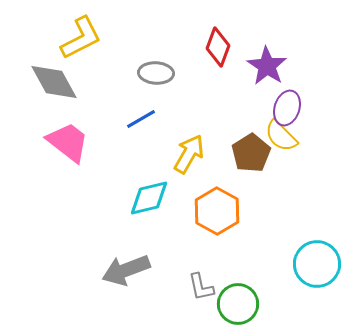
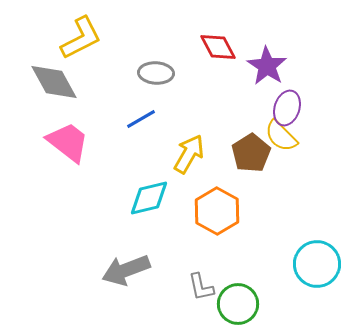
red diamond: rotated 48 degrees counterclockwise
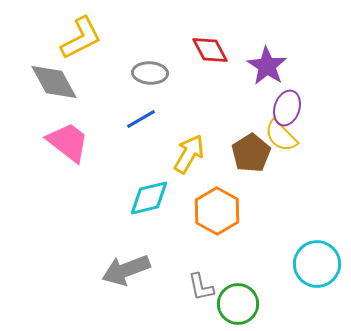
red diamond: moved 8 px left, 3 px down
gray ellipse: moved 6 px left
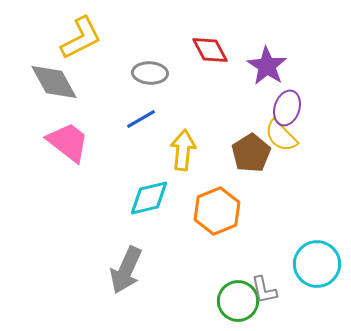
yellow arrow: moved 6 px left, 4 px up; rotated 24 degrees counterclockwise
orange hexagon: rotated 9 degrees clockwise
gray arrow: rotated 45 degrees counterclockwise
gray L-shape: moved 63 px right, 3 px down
green circle: moved 3 px up
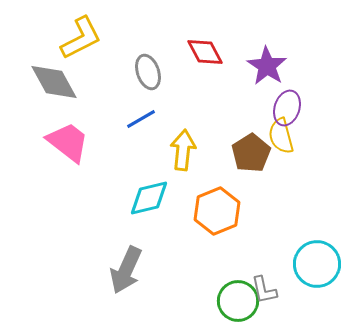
red diamond: moved 5 px left, 2 px down
gray ellipse: moved 2 px left, 1 px up; rotated 68 degrees clockwise
yellow semicircle: rotated 30 degrees clockwise
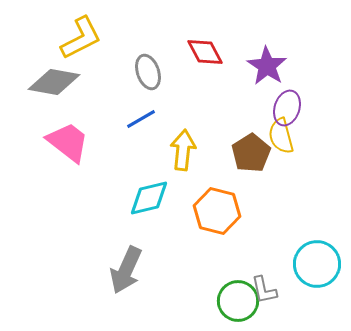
gray diamond: rotated 51 degrees counterclockwise
orange hexagon: rotated 24 degrees counterclockwise
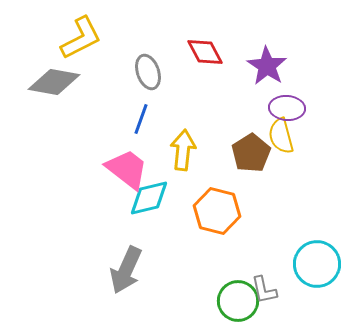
purple ellipse: rotated 76 degrees clockwise
blue line: rotated 40 degrees counterclockwise
pink trapezoid: moved 59 px right, 27 px down
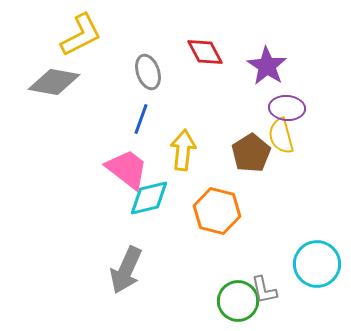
yellow L-shape: moved 3 px up
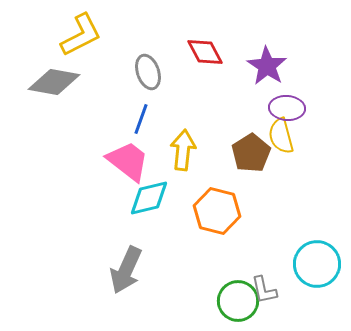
pink trapezoid: moved 1 px right, 8 px up
